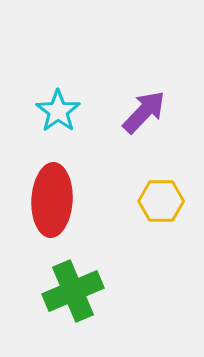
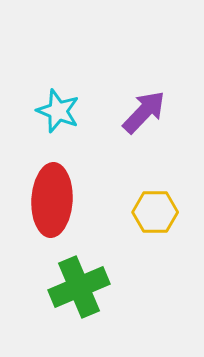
cyan star: rotated 15 degrees counterclockwise
yellow hexagon: moved 6 px left, 11 px down
green cross: moved 6 px right, 4 px up
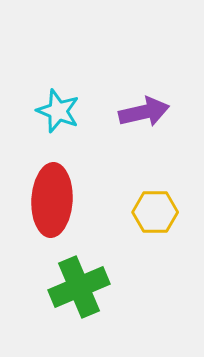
purple arrow: rotated 33 degrees clockwise
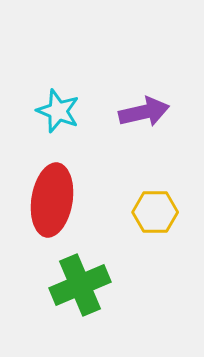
red ellipse: rotated 6 degrees clockwise
green cross: moved 1 px right, 2 px up
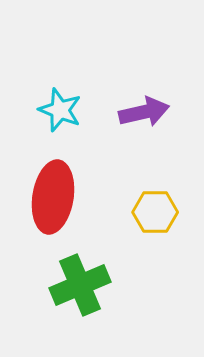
cyan star: moved 2 px right, 1 px up
red ellipse: moved 1 px right, 3 px up
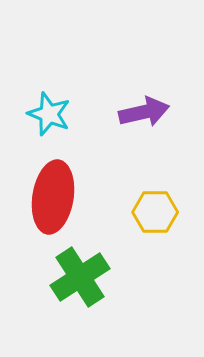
cyan star: moved 11 px left, 4 px down
green cross: moved 8 px up; rotated 10 degrees counterclockwise
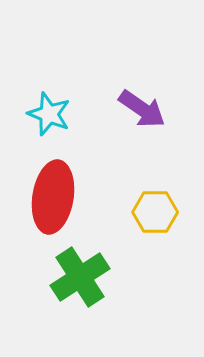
purple arrow: moved 2 px left, 3 px up; rotated 48 degrees clockwise
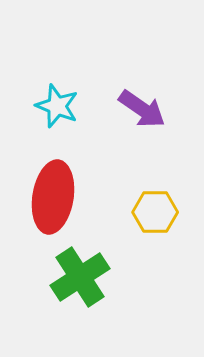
cyan star: moved 8 px right, 8 px up
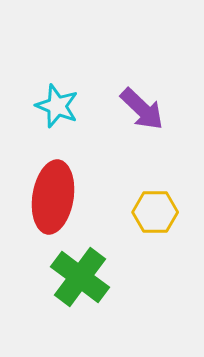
purple arrow: rotated 9 degrees clockwise
green cross: rotated 20 degrees counterclockwise
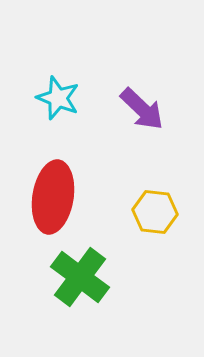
cyan star: moved 1 px right, 8 px up
yellow hexagon: rotated 6 degrees clockwise
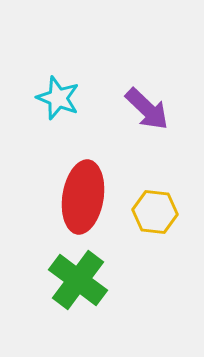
purple arrow: moved 5 px right
red ellipse: moved 30 px right
green cross: moved 2 px left, 3 px down
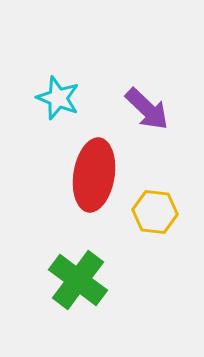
red ellipse: moved 11 px right, 22 px up
